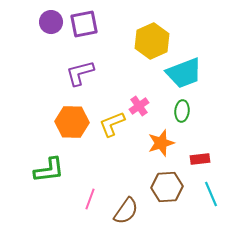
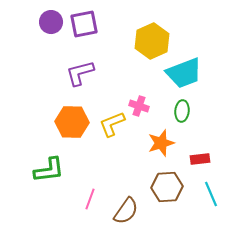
pink cross: rotated 36 degrees counterclockwise
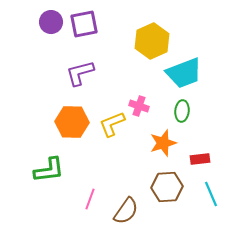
orange star: moved 2 px right
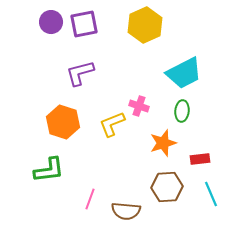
yellow hexagon: moved 7 px left, 16 px up
cyan trapezoid: rotated 6 degrees counterclockwise
orange hexagon: moved 9 px left; rotated 16 degrees clockwise
brown semicircle: rotated 60 degrees clockwise
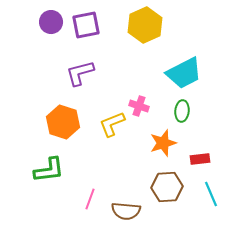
purple square: moved 2 px right, 1 px down
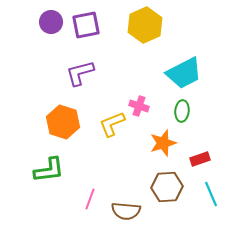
red rectangle: rotated 12 degrees counterclockwise
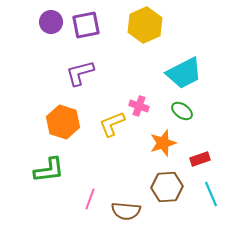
green ellipse: rotated 60 degrees counterclockwise
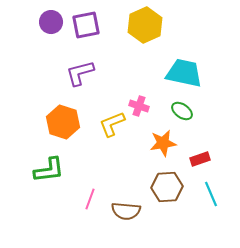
cyan trapezoid: rotated 141 degrees counterclockwise
orange star: rotated 8 degrees clockwise
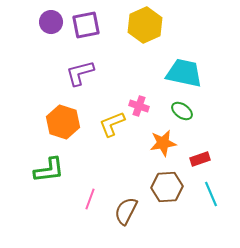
brown semicircle: rotated 112 degrees clockwise
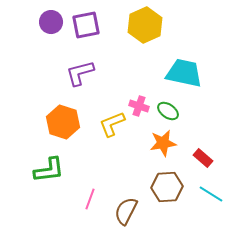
green ellipse: moved 14 px left
red rectangle: moved 3 px right, 1 px up; rotated 60 degrees clockwise
cyan line: rotated 35 degrees counterclockwise
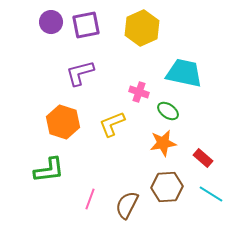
yellow hexagon: moved 3 px left, 3 px down
pink cross: moved 14 px up
brown semicircle: moved 1 px right, 6 px up
